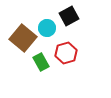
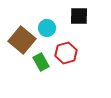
black square: moved 10 px right; rotated 30 degrees clockwise
brown square: moved 1 px left, 2 px down
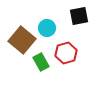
black square: rotated 12 degrees counterclockwise
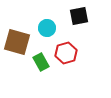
brown square: moved 5 px left, 2 px down; rotated 24 degrees counterclockwise
